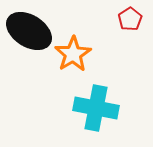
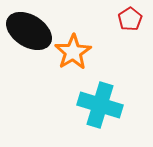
orange star: moved 2 px up
cyan cross: moved 4 px right, 3 px up; rotated 6 degrees clockwise
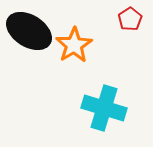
orange star: moved 1 px right, 7 px up
cyan cross: moved 4 px right, 3 px down
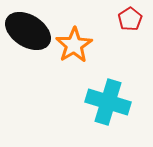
black ellipse: moved 1 px left
cyan cross: moved 4 px right, 6 px up
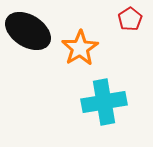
orange star: moved 6 px right, 3 px down
cyan cross: moved 4 px left; rotated 27 degrees counterclockwise
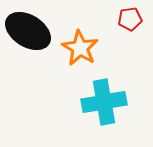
red pentagon: rotated 25 degrees clockwise
orange star: rotated 9 degrees counterclockwise
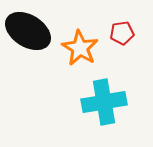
red pentagon: moved 8 px left, 14 px down
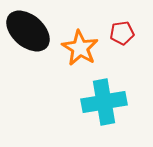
black ellipse: rotated 9 degrees clockwise
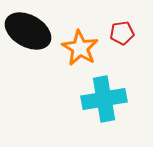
black ellipse: rotated 12 degrees counterclockwise
cyan cross: moved 3 px up
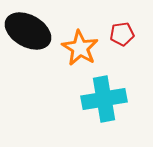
red pentagon: moved 1 px down
